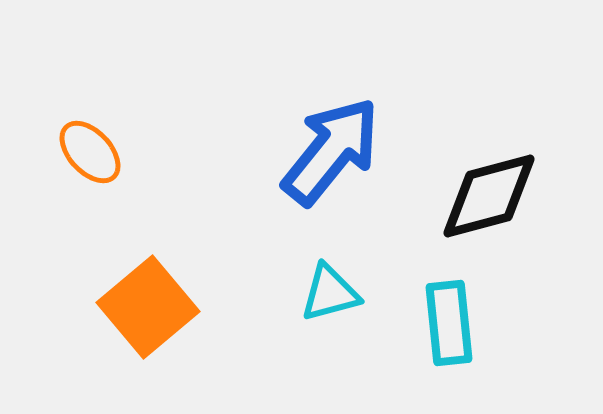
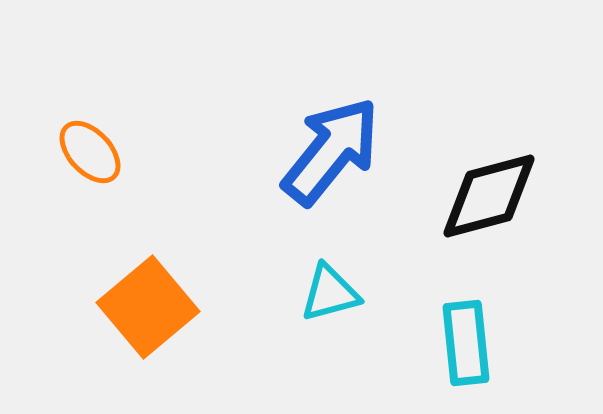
cyan rectangle: moved 17 px right, 20 px down
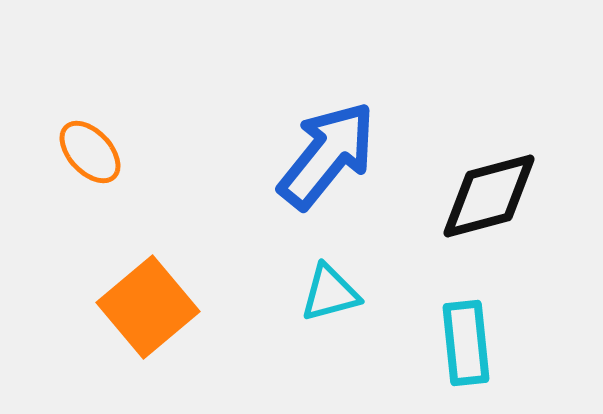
blue arrow: moved 4 px left, 4 px down
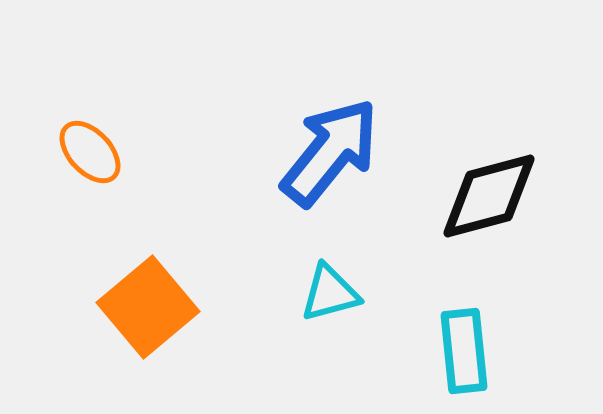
blue arrow: moved 3 px right, 3 px up
cyan rectangle: moved 2 px left, 8 px down
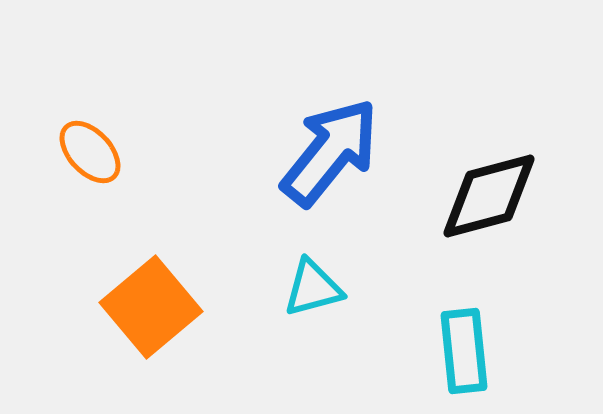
cyan triangle: moved 17 px left, 5 px up
orange square: moved 3 px right
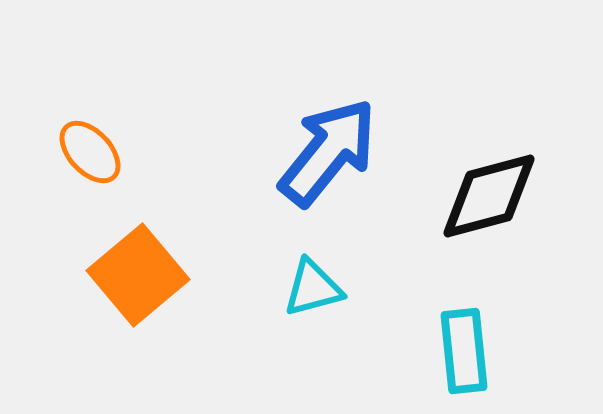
blue arrow: moved 2 px left
orange square: moved 13 px left, 32 px up
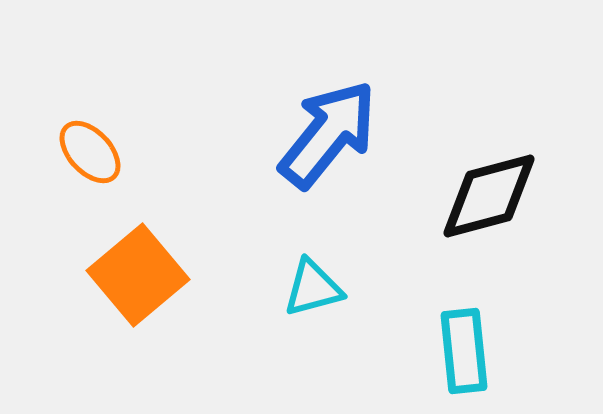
blue arrow: moved 18 px up
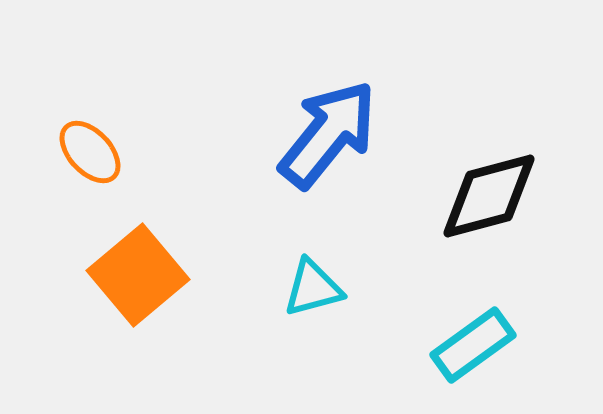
cyan rectangle: moved 9 px right, 6 px up; rotated 60 degrees clockwise
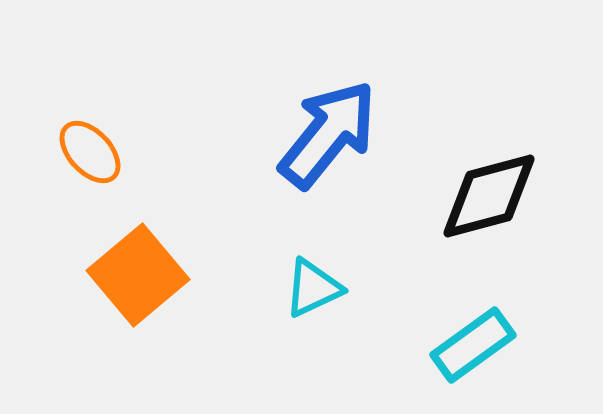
cyan triangle: rotated 10 degrees counterclockwise
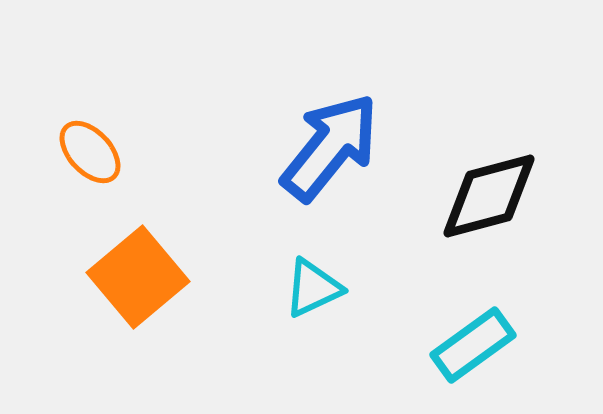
blue arrow: moved 2 px right, 13 px down
orange square: moved 2 px down
